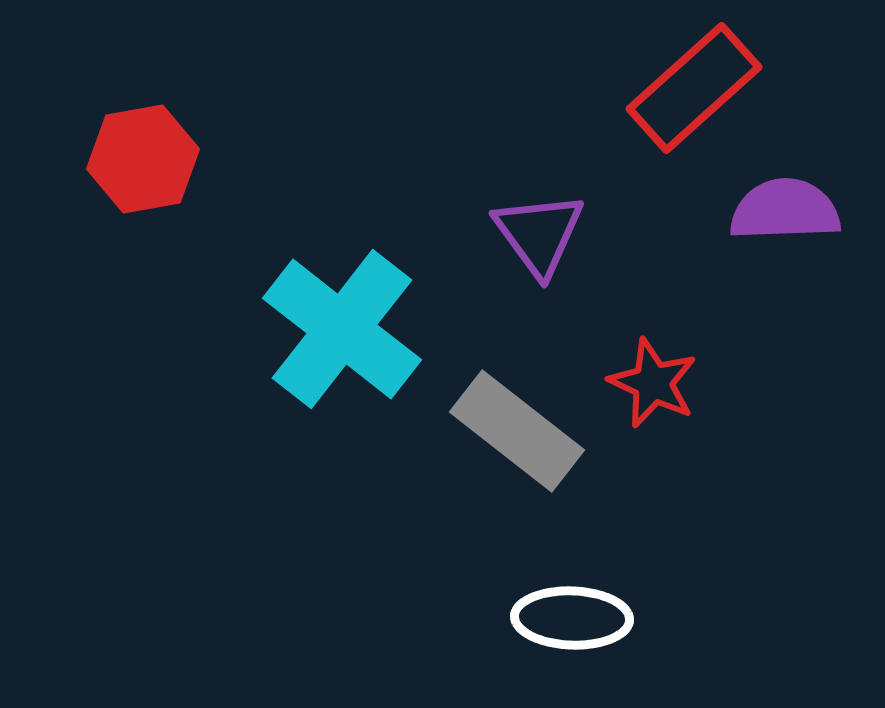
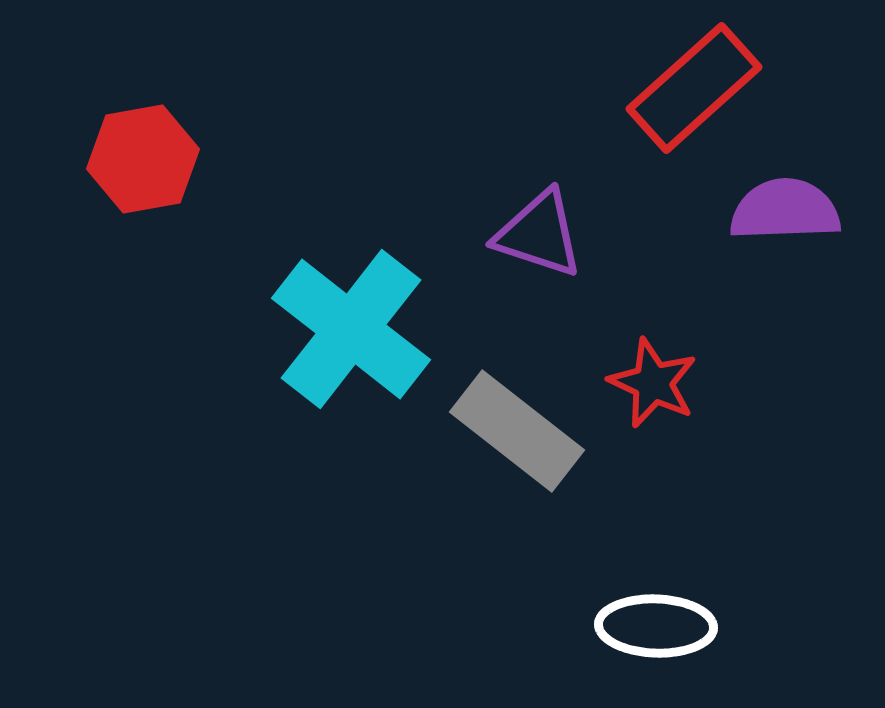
purple triangle: rotated 36 degrees counterclockwise
cyan cross: moved 9 px right
white ellipse: moved 84 px right, 8 px down
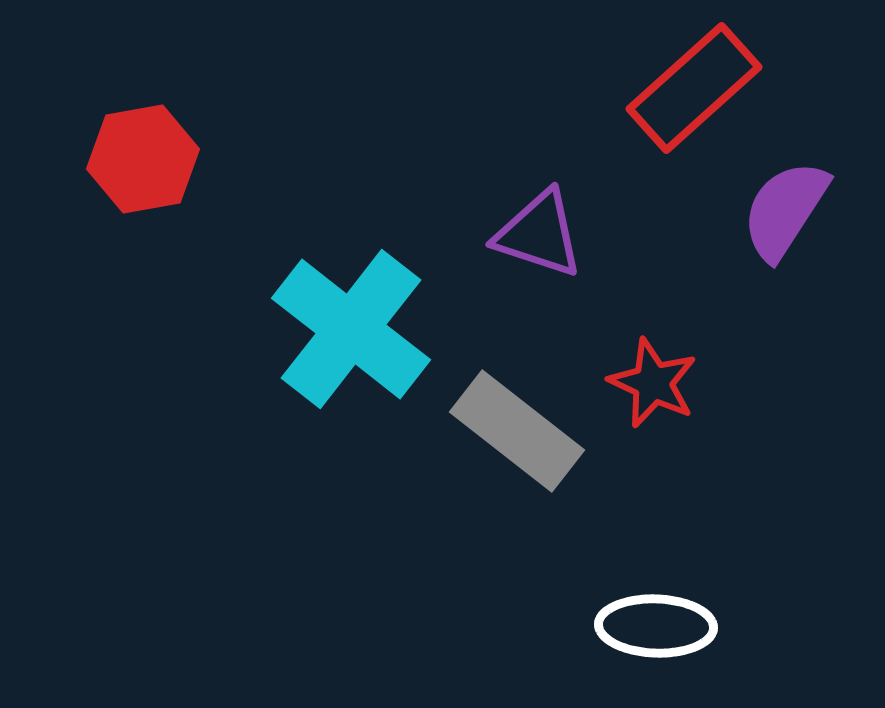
purple semicircle: rotated 55 degrees counterclockwise
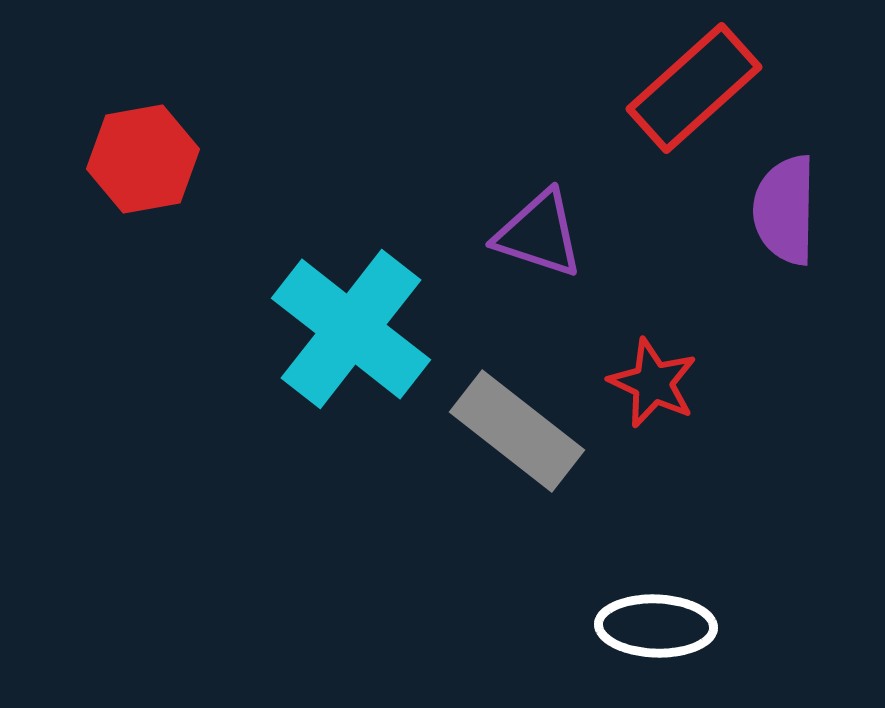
purple semicircle: rotated 32 degrees counterclockwise
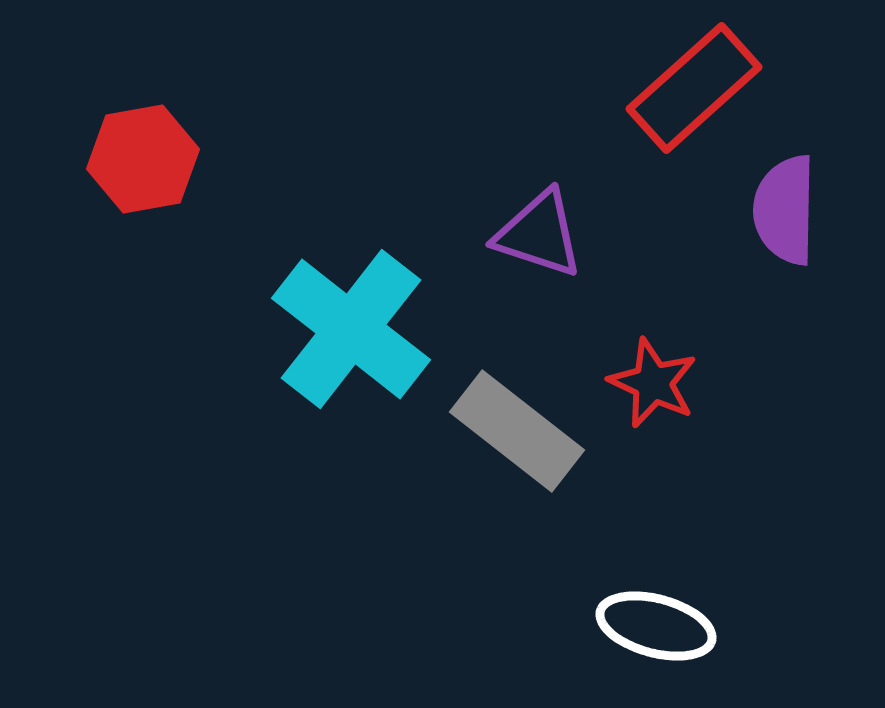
white ellipse: rotated 13 degrees clockwise
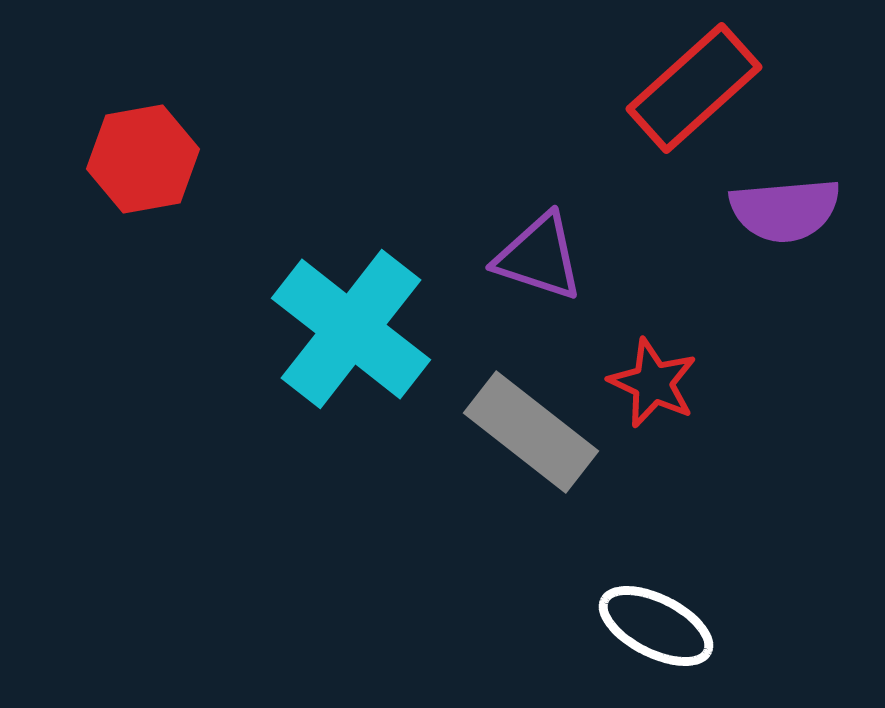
purple semicircle: rotated 96 degrees counterclockwise
purple triangle: moved 23 px down
gray rectangle: moved 14 px right, 1 px down
white ellipse: rotated 12 degrees clockwise
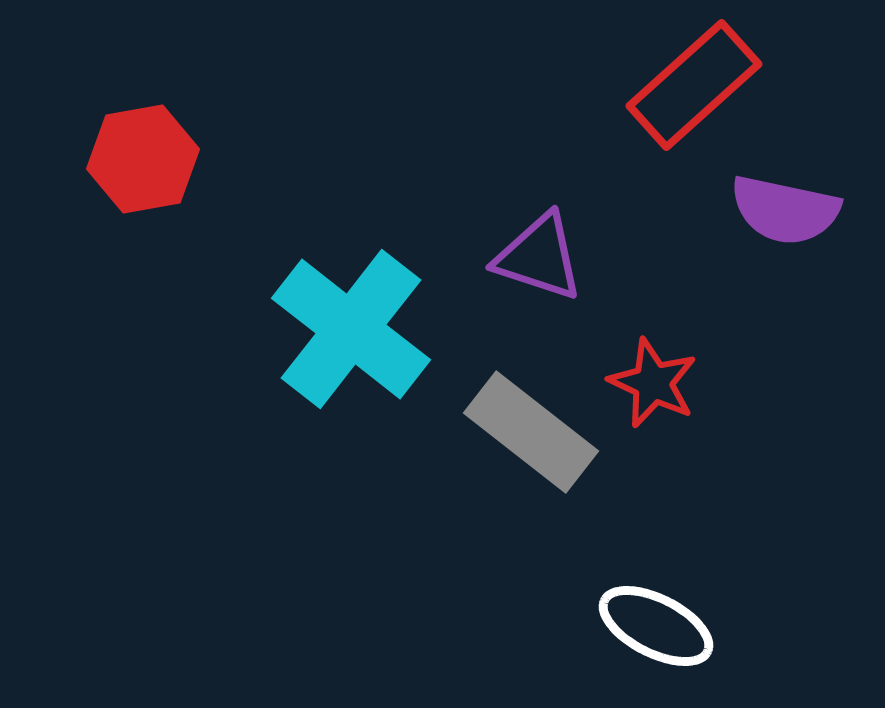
red rectangle: moved 3 px up
purple semicircle: rotated 17 degrees clockwise
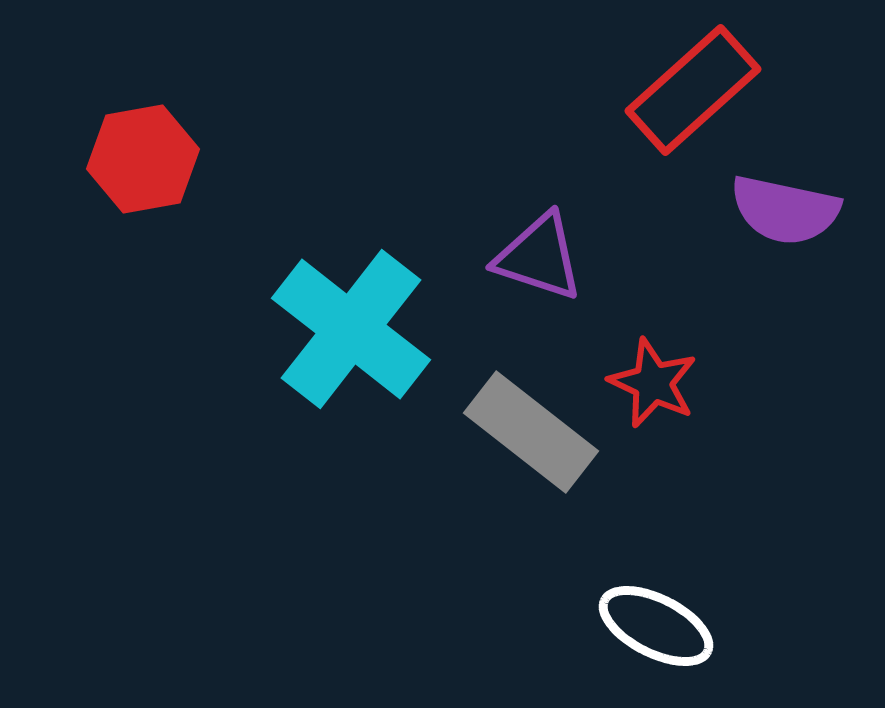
red rectangle: moved 1 px left, 5 px down
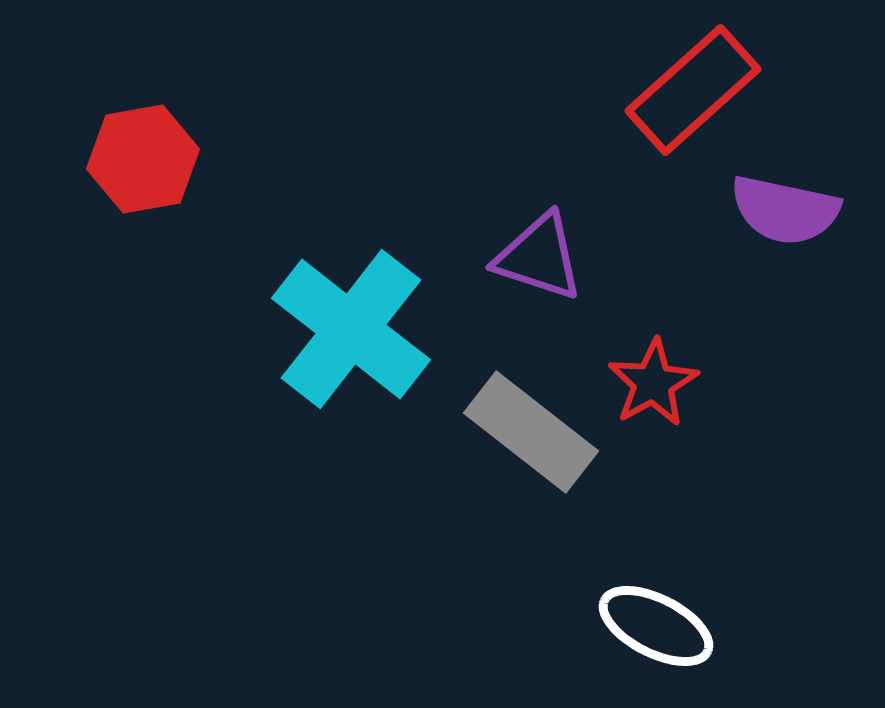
red star: rotated 18 degrees clockwise
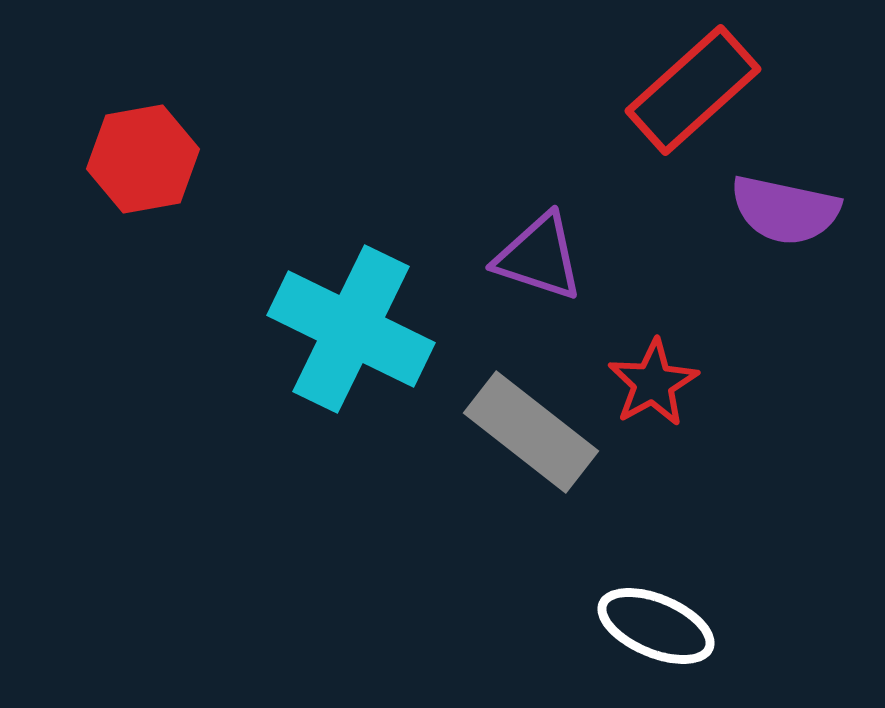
cyan cross: rotated 12 degrees counterclockwise
white ellipse: rotated 4 degrees counterclockwise
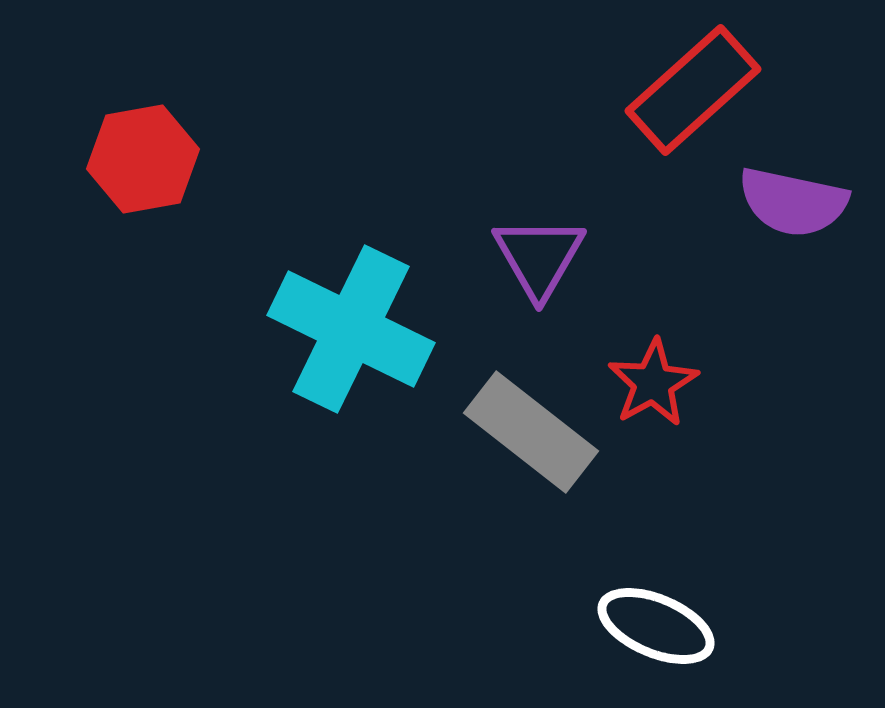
purple semicircle: moved 8 px right, 8 px up
purple triangle: rotated 42 degrees clockwise
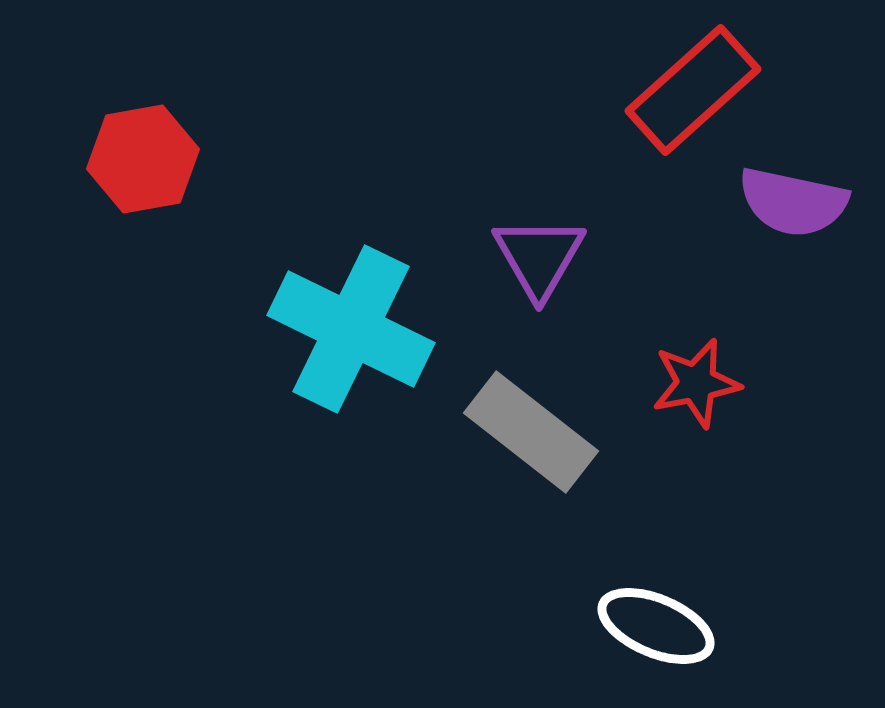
red star: moved 43 px right; rotated 18 degrees clockwise
